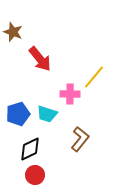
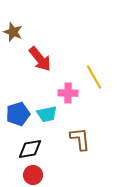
yellow line: rotated 70 degrees counterclockwise
pink cross: moved 2 px left, 1 px up
cyan trapezoid: rotated 30 degrees counterclockwise
brown L-shape: rotated 45 degrees counterclockwise
black diamond: rotated 15 degrees clockwise
red circle: moved 2 px left
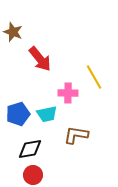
brown L-shape: moved 4 px left, 4 px up; rotated 75 degrees counterclockwise
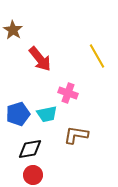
brown star: moved 2 px up; rotated 12 degrees clockwise
yellow line: moved 3 px right, 21 px up
pink cross: rotated 18 degrees clockwise
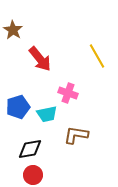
blue pentagon: moved 7 px up
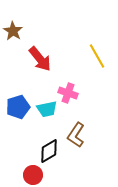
brown star: moved 1 px down
cyan trapezoid: moved 5 px up
brown L-shape: rotated 65 degrees counterclockwise
black diamond: moved 19 px right, 2 px down; rotated 20 degrees counterclockwise
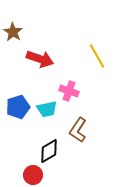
brown star: moved 1 px down
red arrow: rotated 32 degrees counterclockwise
pink cross: moved 1 px right, 2 px up
brown L-shape: moved 2 px right, 5 px up
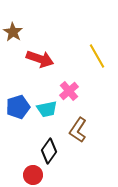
pink cross: rotated 30 degrees clockwise
black diamond: rotated 25 degrees counterclockwise
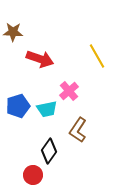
brown star: rotated 30 degrees counterclockwise
blue pentagon: moved 1 px up
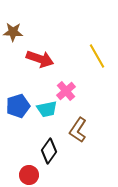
pink cross: moved 3 px left
red circle: moved 4 px left
